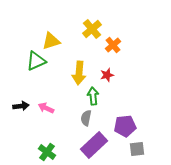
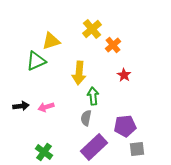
red star: moved 17 px right; rotated 24 degrees counterclockwise
pink arrow: moved 1 px up; rotated 42 degrees counterclockwise
purple rectangle: moved 2 px down
green cross: moved 3 px left
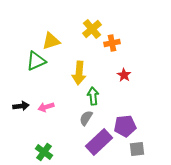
orange cross: moved 1 px left, 2 px up; rotated 28 degrees clockwise
gray semicircle: rotated 21 degrees clockwise
purple rectangle: moved 5 px right, 5 px up
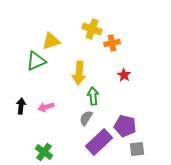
yellow cross: rotated 30 degrees counterclockwise
black arrow: rotated 77 degrees counterclockwise
purple pentagon: rotated 20 degrees clockwise
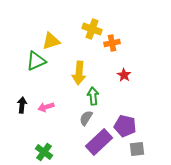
black arrow: moved 1 px right, 1 px up
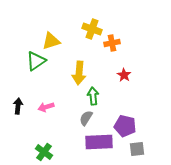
green triangle: rotated 10 degrees counterclockwise
black arrow: moved 4 px left, 1 px down
purple rectangle: rotated 40 degrees clockwise
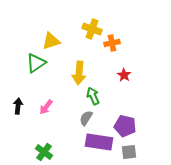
green triangle: moved 2 px down
green arrow: rotated 18 degrees counterclockwise
pink arrow: rotated 35 degrees counterclockwise
purple rectangle: rotated 12 degrees clockwise
gray square: moved 8 px left, 3 px down
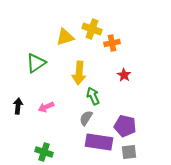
yellow triangle: moved 14 px right, 4 px up
pink arrow: rotated 28 degrees clockwise
green cross: rotated 18 degrees counterclockwise
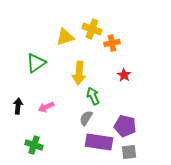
green cross: moved 10 px left, 7 px up
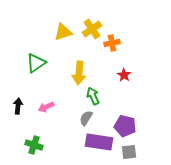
yellow cross: rotated 36 degrees clockwise
yellow triangle: moved 2 px left, 5 px up
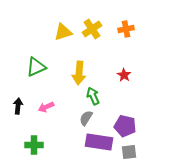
orange cross: moved 14 px right, 14 px up
green triangle: moved 4 px down; rotated 10 degrees clockwise
green cross: rotated 18 degrees counterclockwise
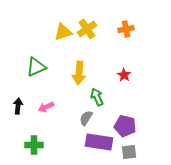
yellow cross: moved 5 px left
green arrow: moved 4 px right, 1 px down
